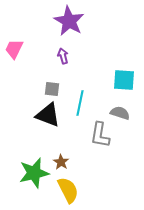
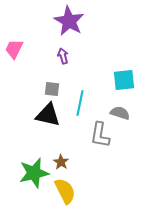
cyan square: rotated 10 degrees counterclockwise
black triangle: rotated 8 degrees counterclockwise
yellow semicircle: moved 3 px left, 1 px down
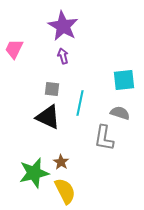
purple star: moved 6 px left, 5 px down
black triangle: moved 2 px down; rotated 12 degrees clockwise
gray L-shape: moved 4 px right, 3 px down
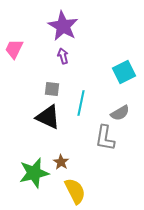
cyan square: moved 8 px up; rotated 20 degrees counterclockwise
cyan line: moved 1 px right
gray semicircle: rotated 132 degrees clockwise
gray L-shape: moved 1 px right
yellow semicircle: moved 10 px right
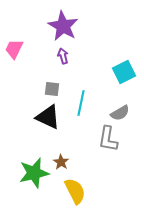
gray L-shape: moved 3 px right, 1 px down
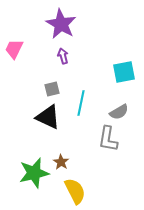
purple star: moved 2 px left, 2 px up
cyan square: rotated 15 degrees clockwise
gray square: rotated 21 degrees counterclockwise
gray semicircle: moved 1 px left, 1 px up
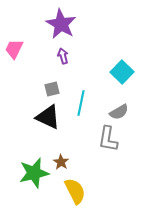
cyan square: moved 2 px left; rotated 35 degrees counterclockwise
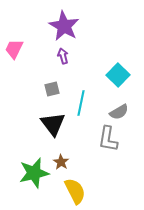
purple star: moved 3 px right, 2 px down
cyan square: moved 4 px left, 3 px down
black triangle: moved 5 px right, 7 px down; rotated 28 degrees clockwise
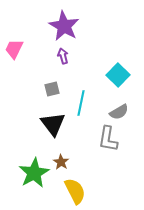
green star: rotated 16 degrees counterclockwise
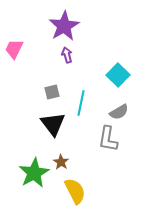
purple star: rotated 12 degrees clockwise
purple arrow: moved 4 px right, 1 px up
gray square: moved 3 px down
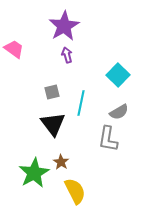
pink trapezoid: rotated 100 degrees clockwise
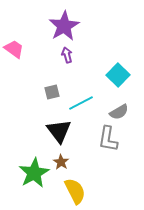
cyan line: rotated 50 degrees clockwise
black triangle: moved 6 px right, 7 px down
